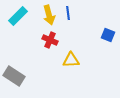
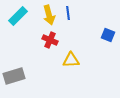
gray rectangle: rotated 50 degrees counterclockwise
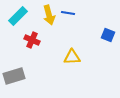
blue line: rotated 72 degrees counterclockwise
red cross: moved 18 px left
yellow triangle: moved 1 px right, 3 px up
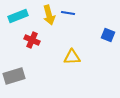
cyan rectangle: rotated 24 degrees clockwise
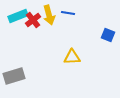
red cross: moved 1 px right, 20 px up; rotated 28 degrees clockwise
